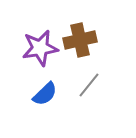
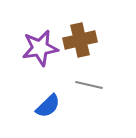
gray line: rotated 64 degrees clockwise
blue semicircle: moved 3 px right, 12 px down
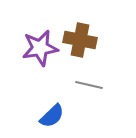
brown cross: rotated 24 degrees clockwise
blue semicircle: moved 4 px right, 10 px down
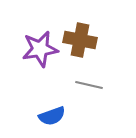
purple star: moved 1 px down
blue semicircle: rotated 24 degrees clockwise
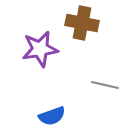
brown cross: moved 2 px right, 17 px up
gray line: moved 16 px right
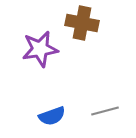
gray line: moved 26 px down; rotated 28 degrees counterclockwise
